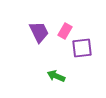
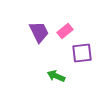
pink rectangle: rotated 21 degrees clockwise
purple square: moved 5 px down
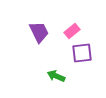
pink rectangle: moved 7 px right
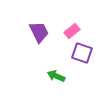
purple square: rotated 25 degrees clockwise
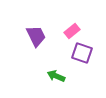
purple trapezoid: moved 3 px left, 4 px down
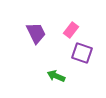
pink rectangle: moved 1 px left, 1 px up; rotated 14 degrees counterclockwise
purple trapezoid: moved 3 px up
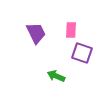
pink rectangle: rotated 35 degrees counterclockwise
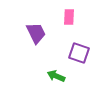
pink rectangle: moved 2 px left, 13 px up
purple square: moved 3 px left
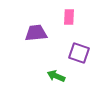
purple trapezoid: rotated 70 degrees counterclockwise
